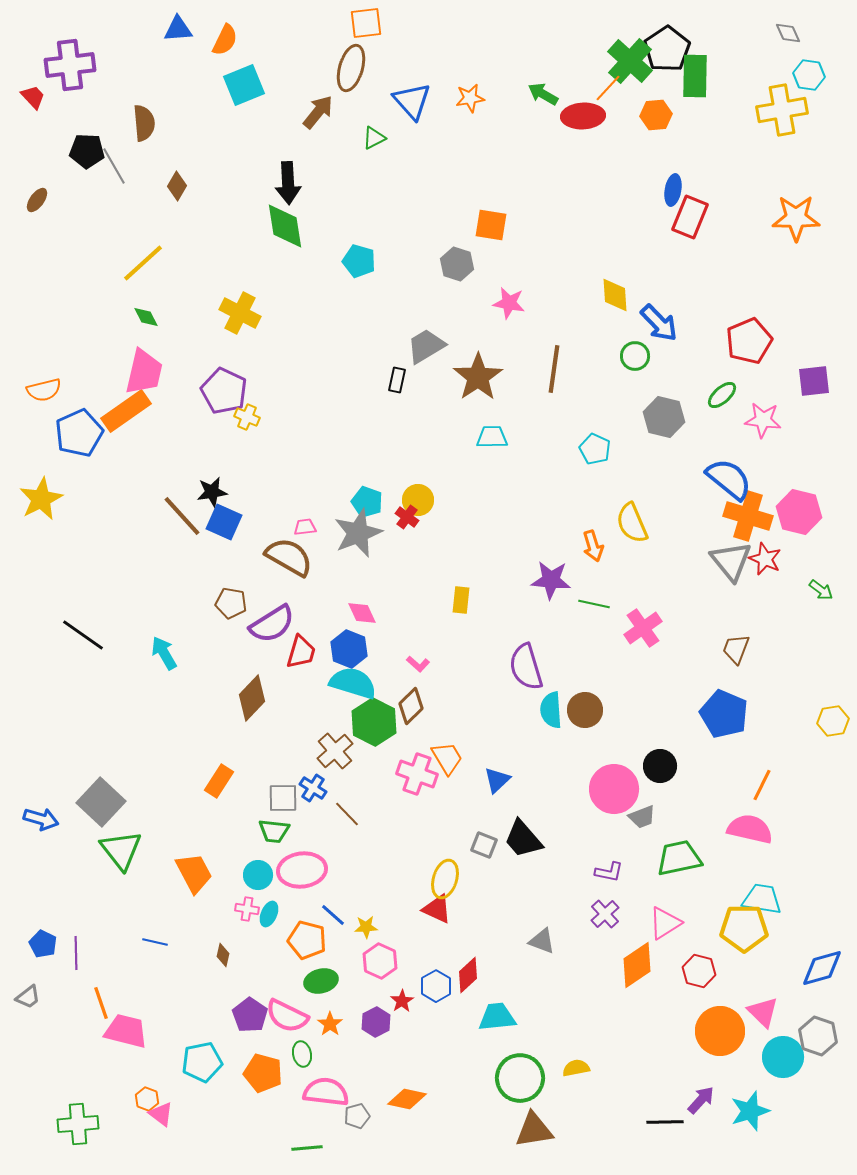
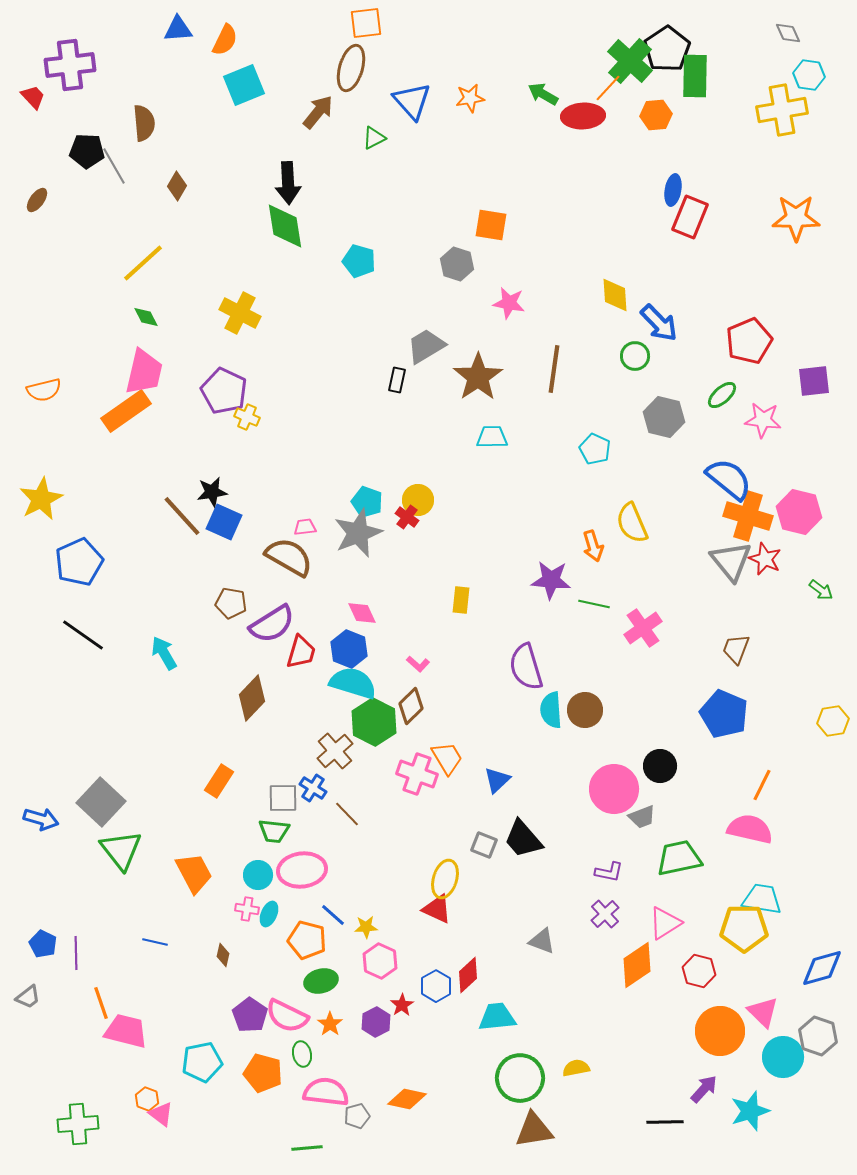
blue pentagon at (79, 433): moved 129 px down
red star at (402, 1001): moved 4 px down
purple arrow at (701, 1100): moved 3 px right, 11 px up
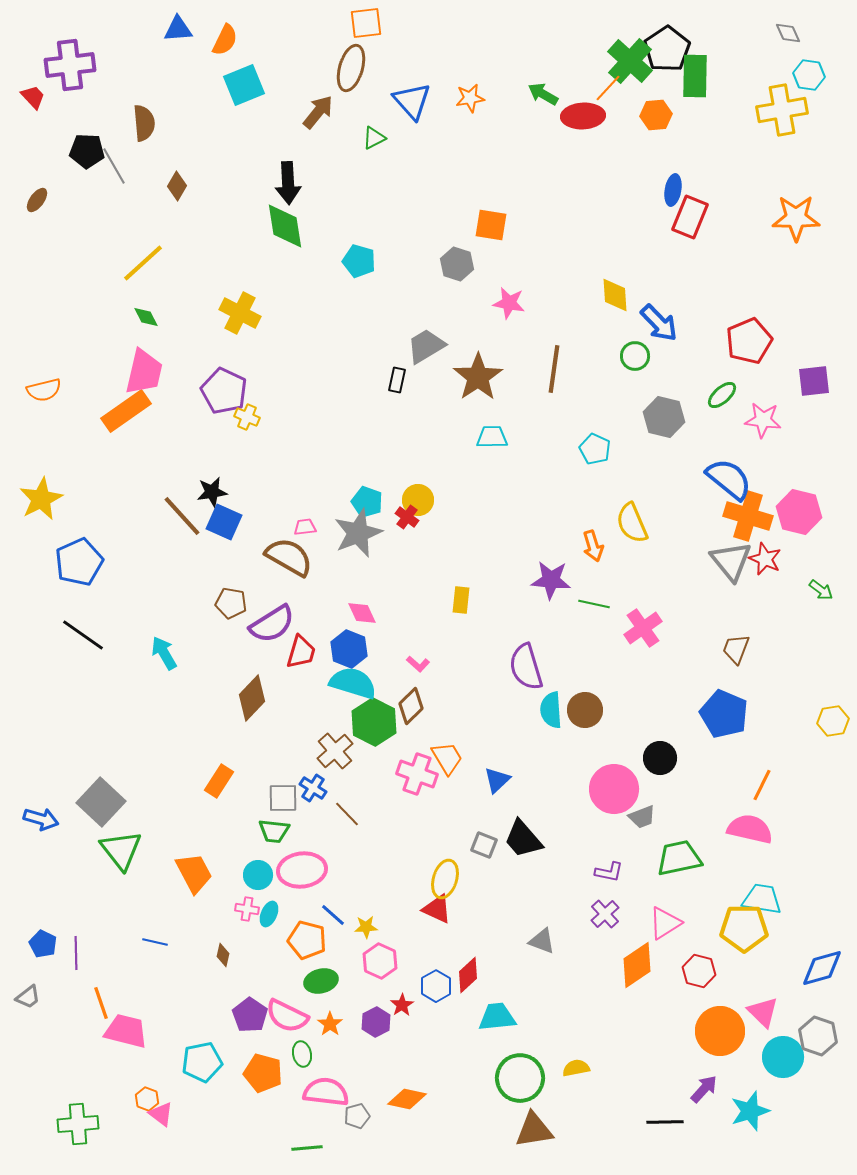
black circle at (660, 766): moved 8 px up
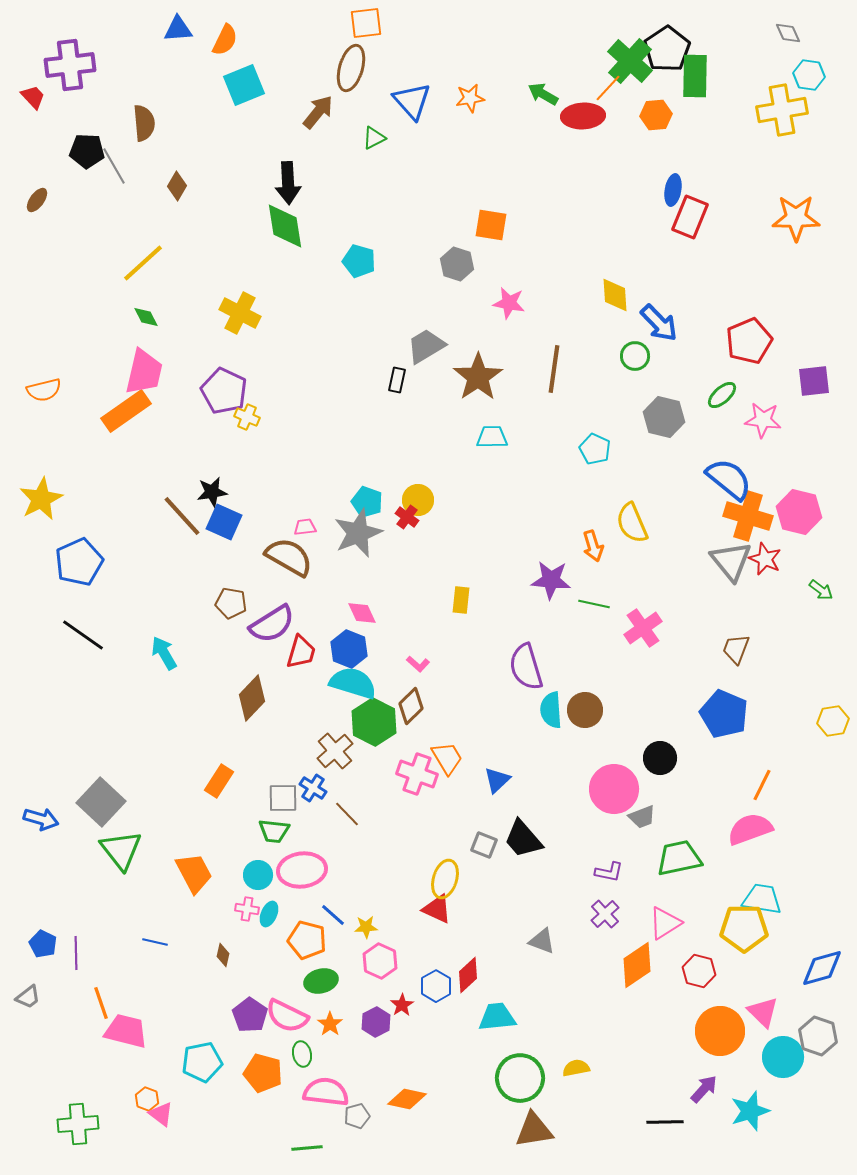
pink semicircle at (750, 829): rotated 33 degrees counterclockwise
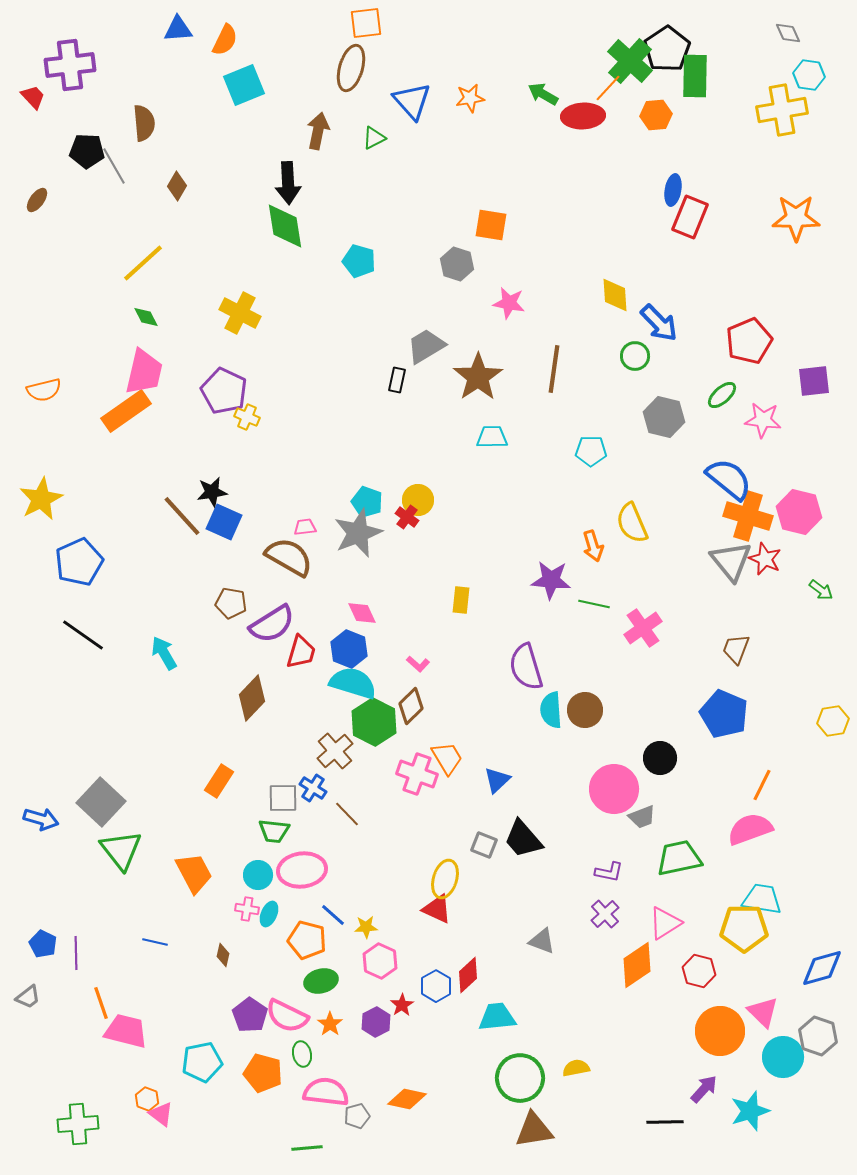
brown arrow at (318, 112): moved 19 px down; rotated 27 degrees counterclockwise
cyan pentagon at (595, 449): moved 4 px left, 2 px down; rotated 24 degrees counterclockwise
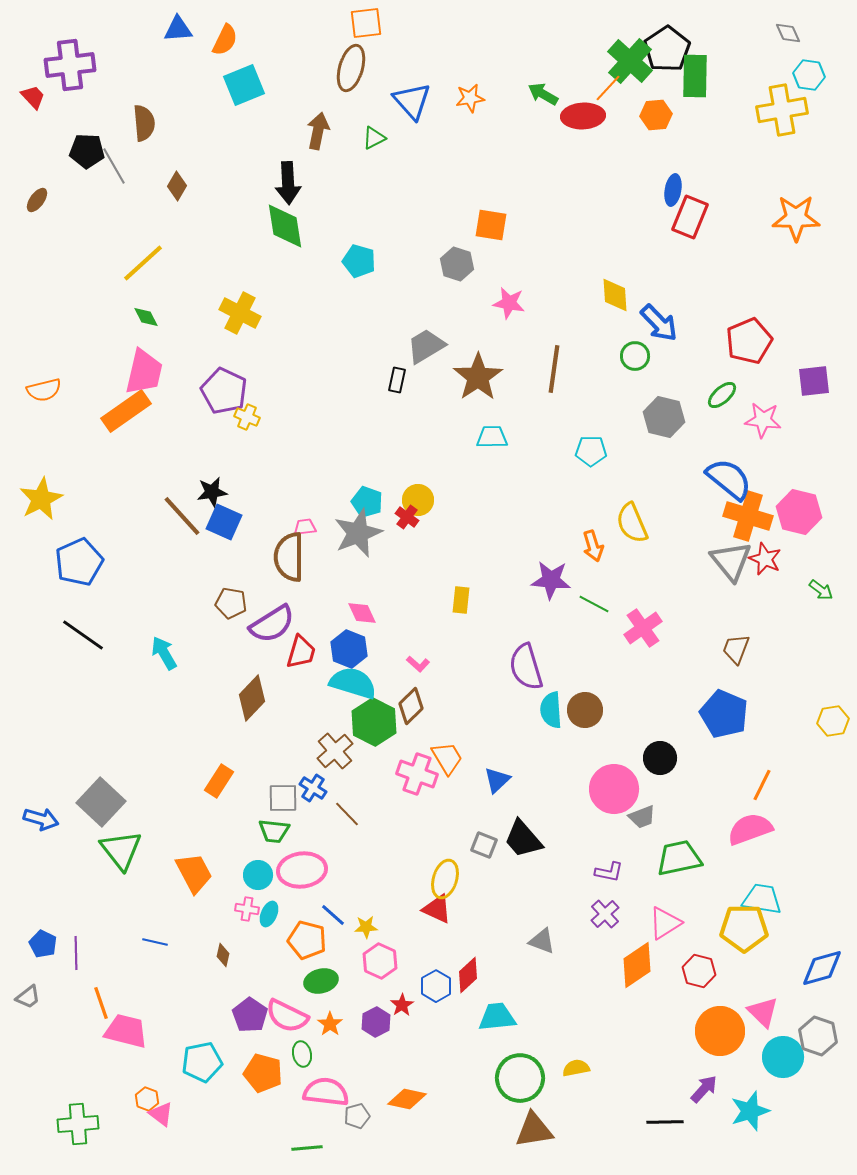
brown semicircle at (289, 557): rotated 120 degrees counterclockwise
green line at (594, 604): rotated 16 degrees clockwise
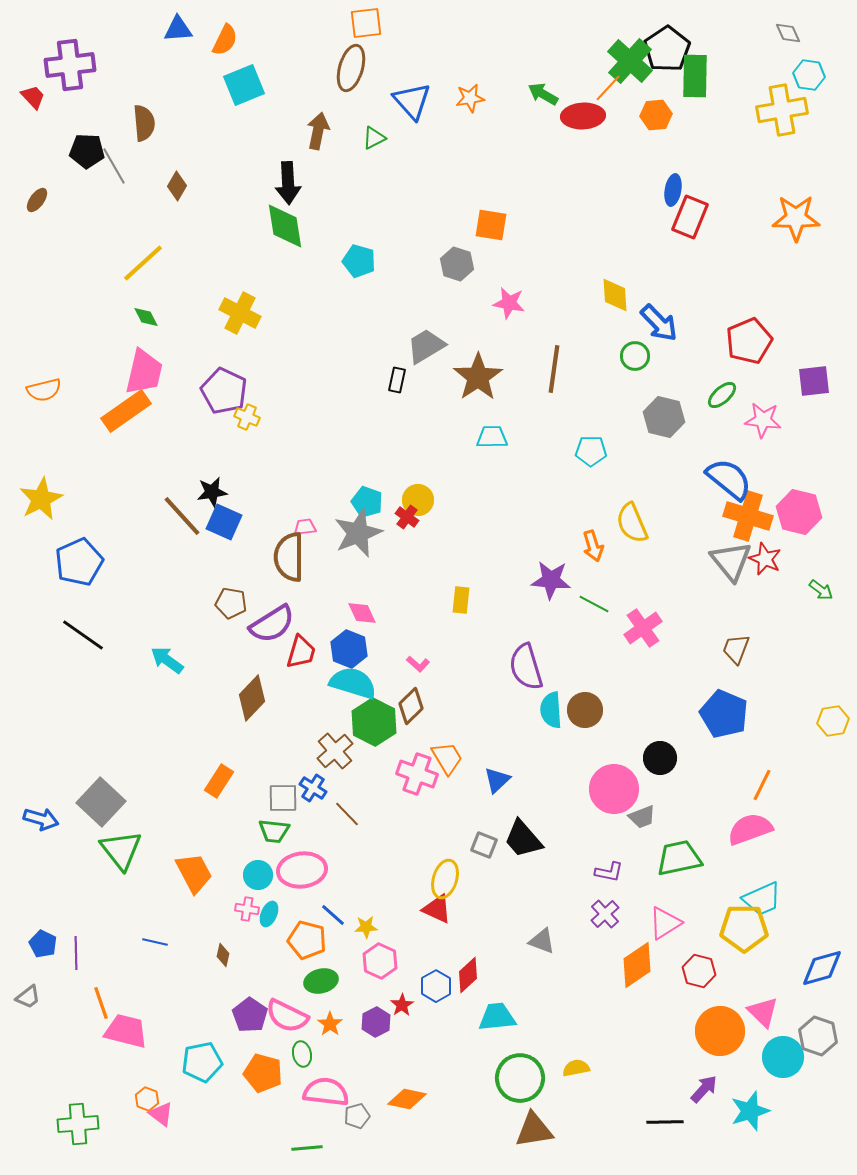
cyan arrow at (164, 653): moved 3 px right, 7 px down; rotated 24 degrees counterclockwise
cyan trapezoid at (762, 899): rotated 147 degrees clockwise
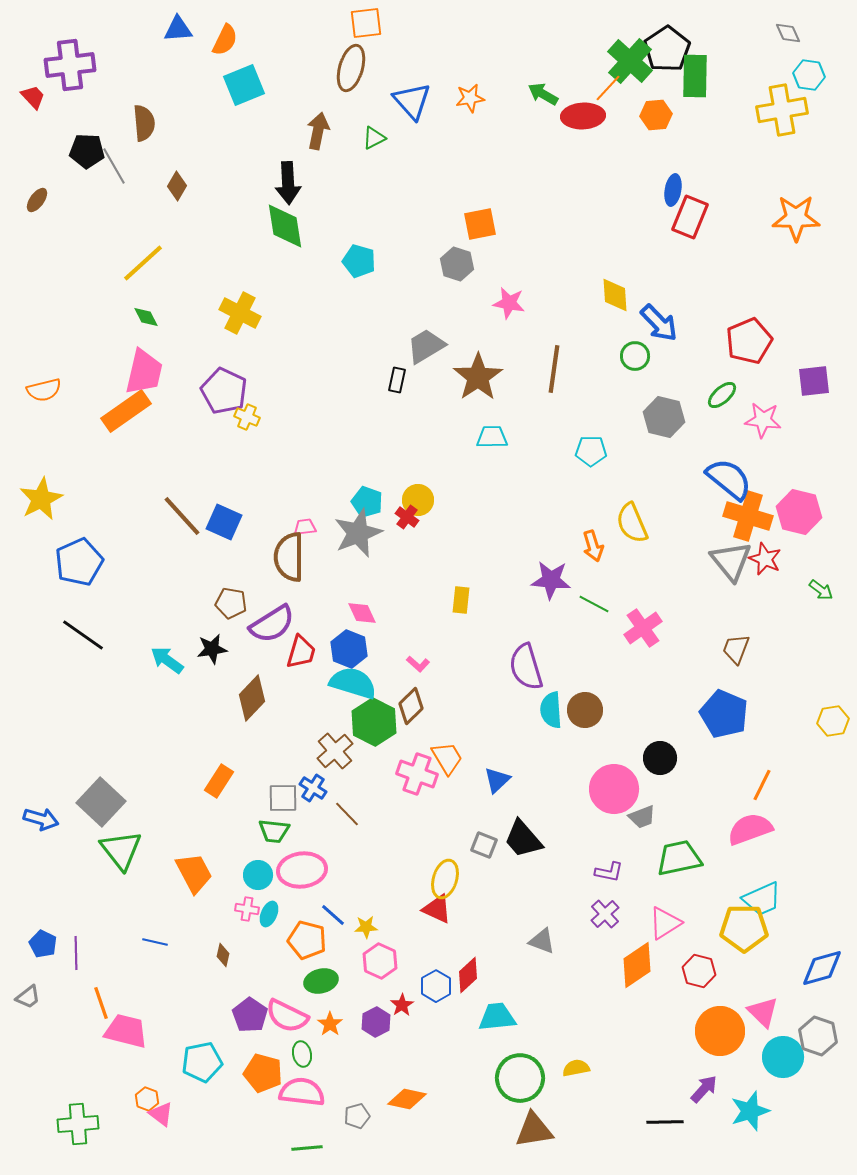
orange square at (491, 225): moved 11 px left, 1 px up; rotated 20 degrees counterclockwise
black star at (212, 492): moved 157 px down
pink semicircle at (326, 1092): moved 24 px left
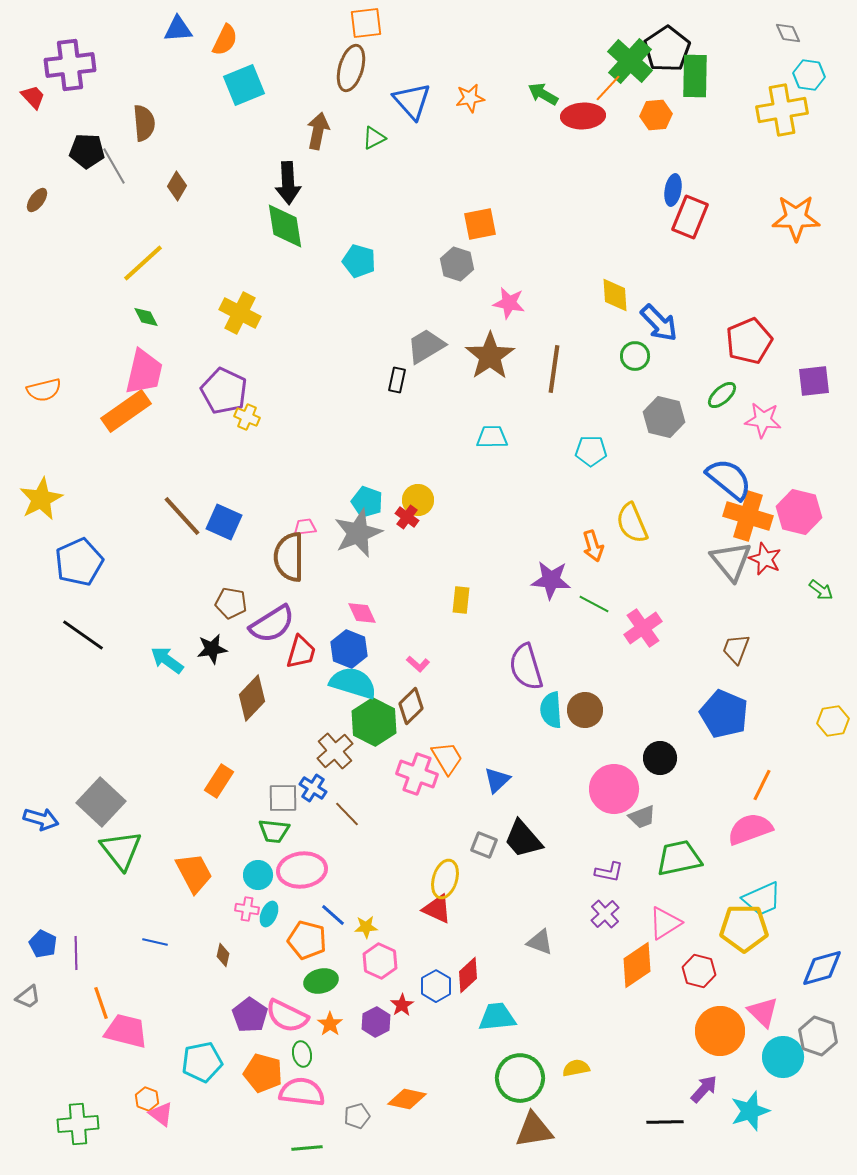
brown star at (478, 377): moved 12 px right, 21 px up
gray triangle at (542, 941): moved 2 px left, 1 px down
